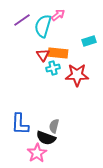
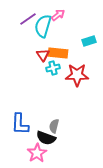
purple line: moved 6 px right, 1 px up
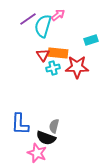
cyan rectangle: moved 2 px right, 1 px up
red star: moved 8 px up
pink star: rotated 18 degrees counterclockwise
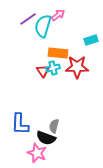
red triangle: moved 16 px down
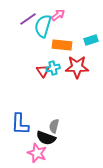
orange rectangle: moved 4 px right, 8 px up
